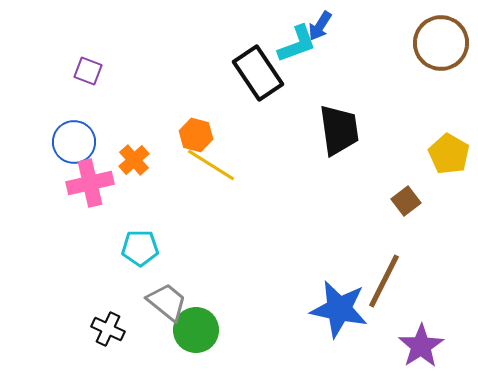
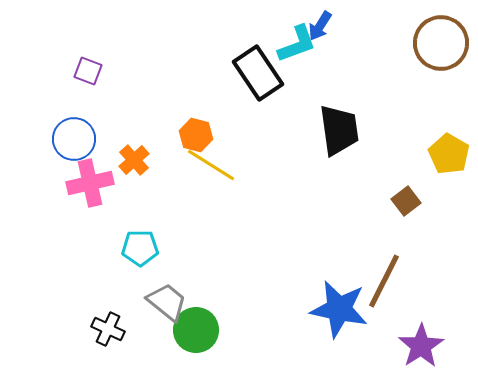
blue circle: moved 3 px up
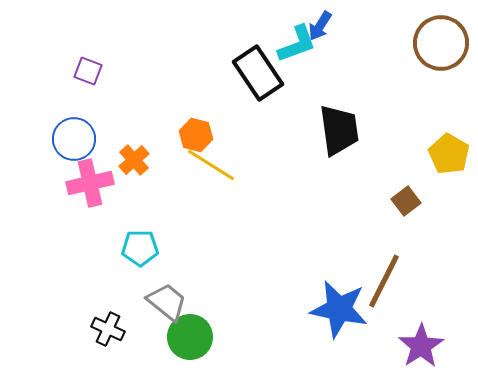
green circle: moved 6 px left, 7 px down
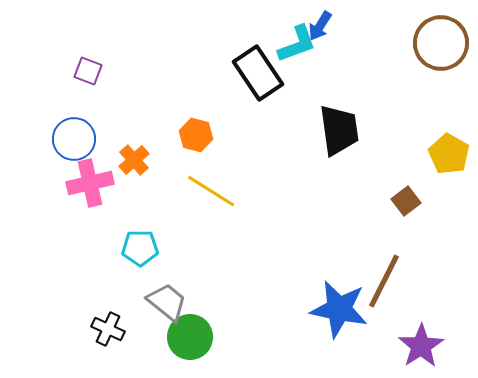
yellow line: moved 26 px down
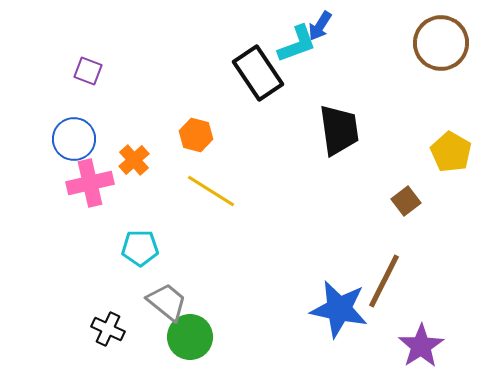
yellow pentagon: moved 2 px right, 2 px up
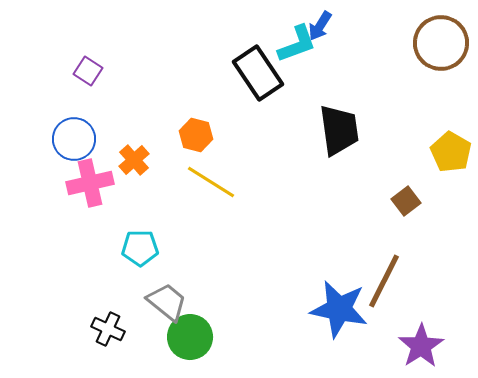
purple square: rotated 12 degrees clockwise
yellow line: moved 9 px up
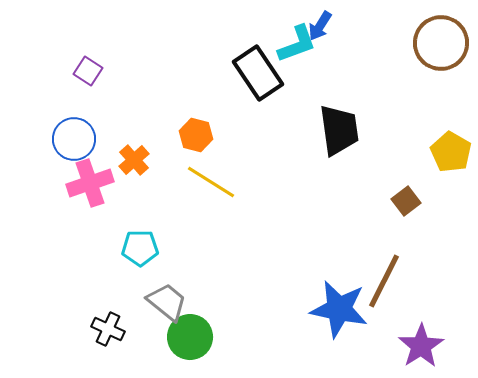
pink cross: rotated 6 degrees counterclockwise
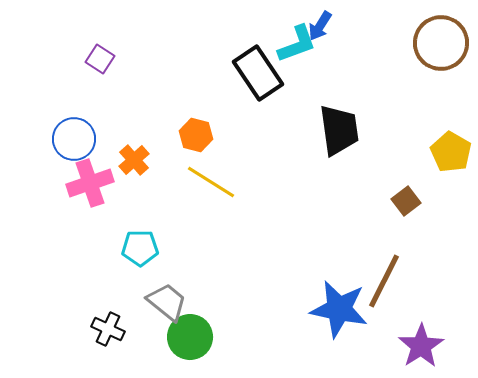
purple square: moved 12 px right, 12 px up
